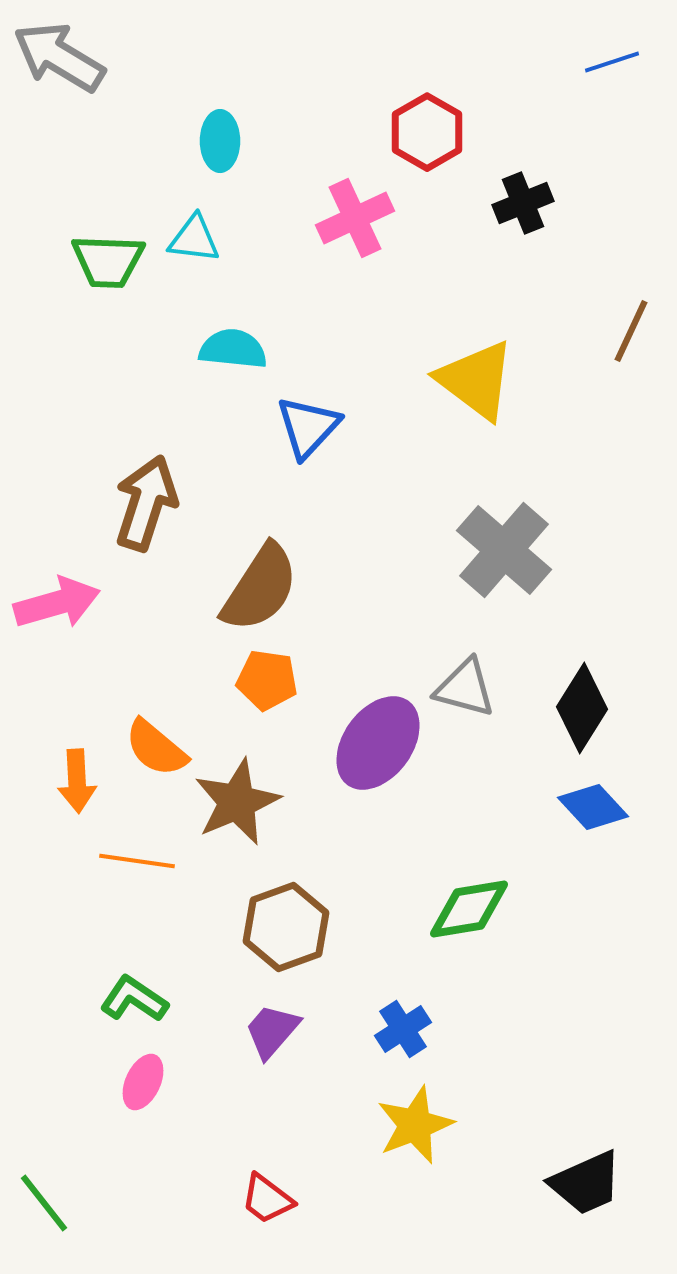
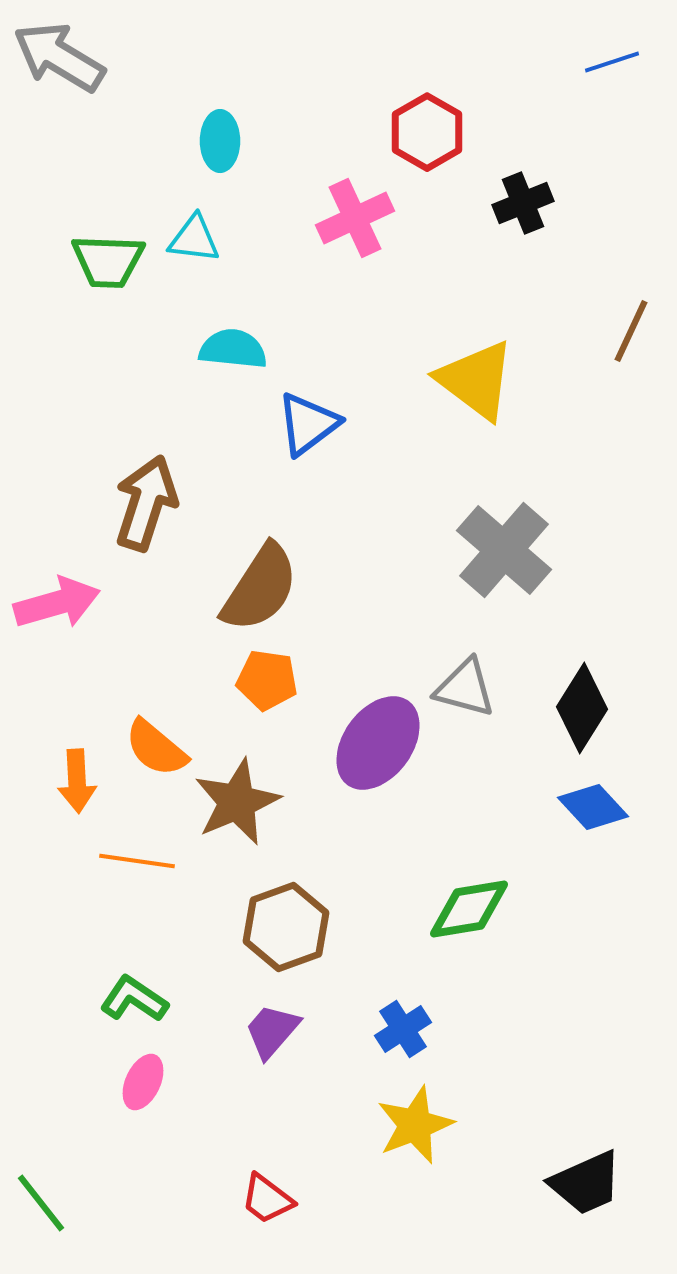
blue triangle: moved 3 px up; rotated 10 degrees clockwise
green line: moved 3 px left
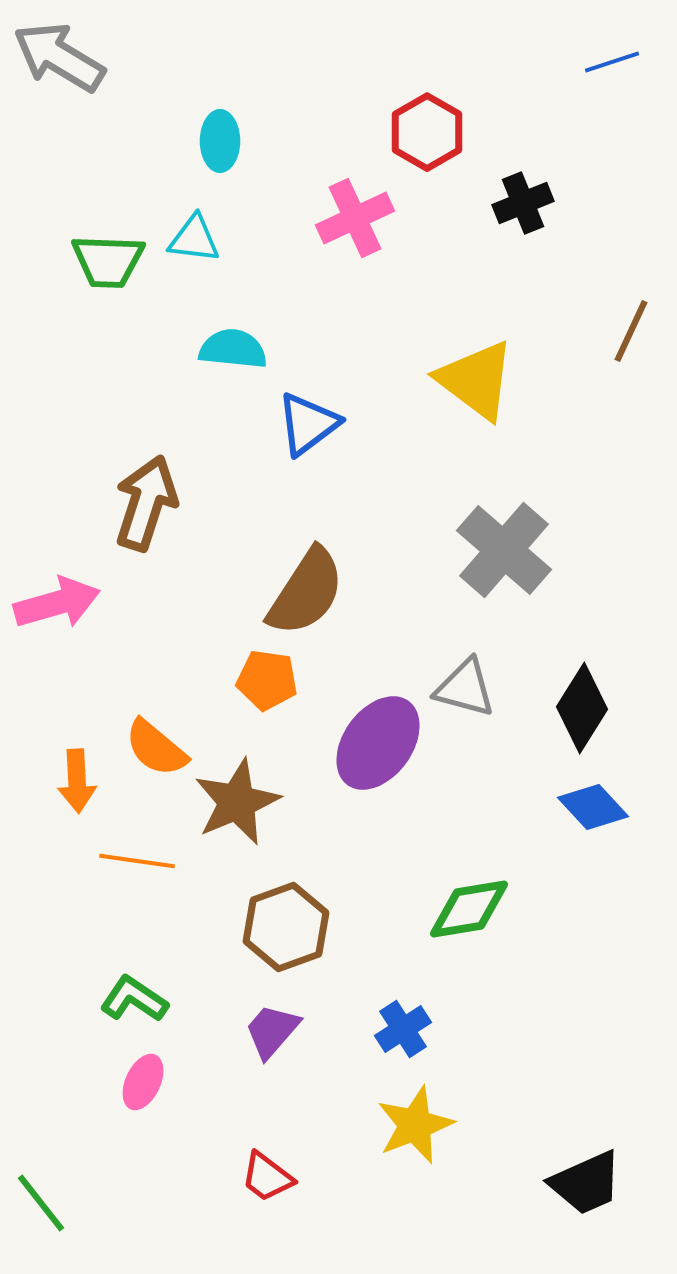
brown semicircle: moved 46 px right, 4 px down
red trapezoid: moved 22 px up
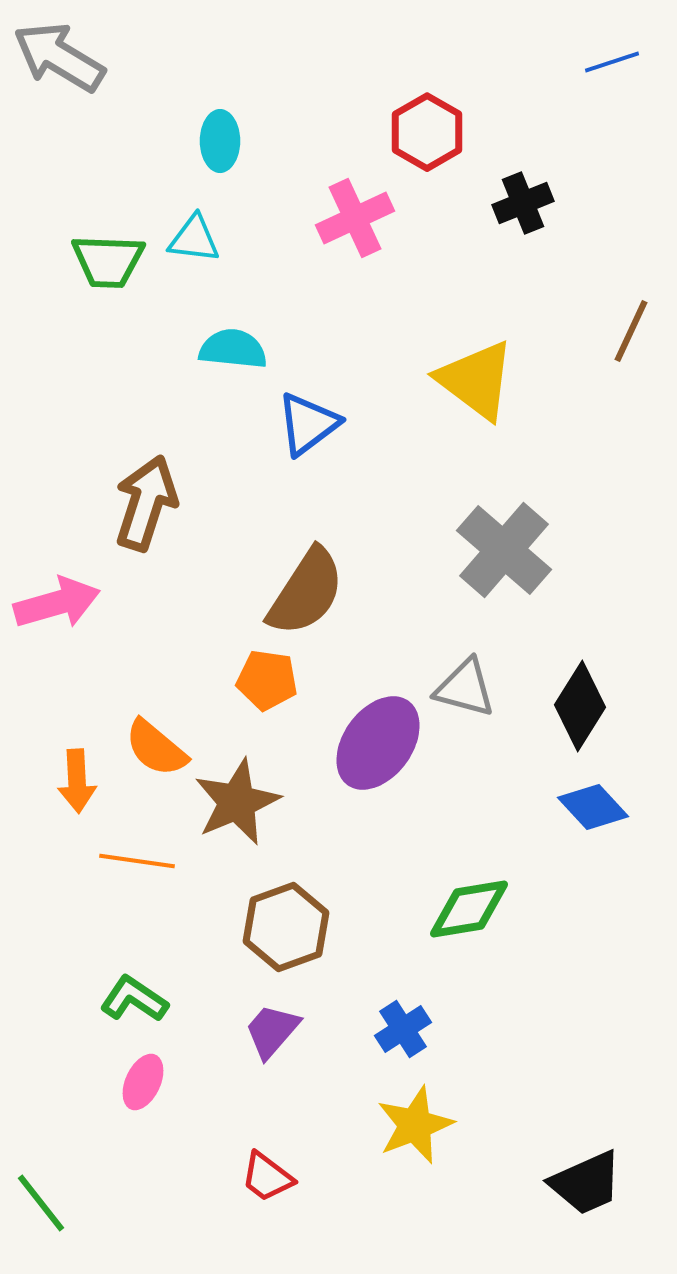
black diamond: moved 2 px left, 2 px up
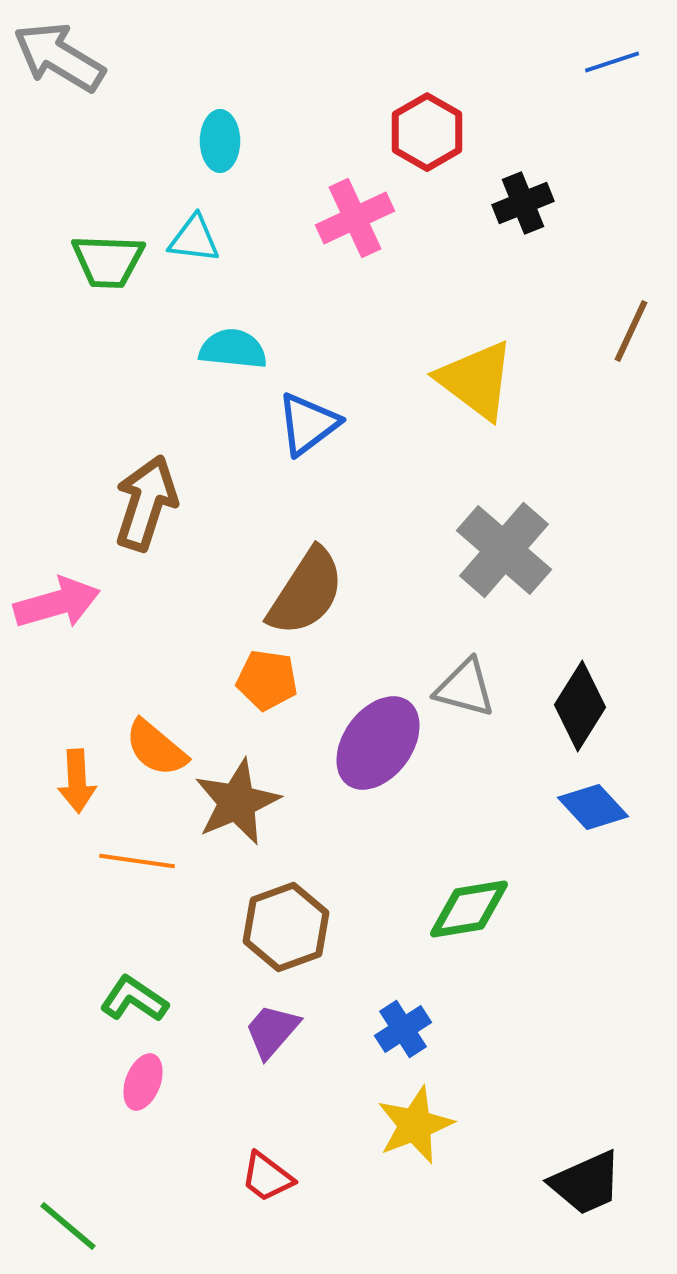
pink ellipse: rotated 4 degrees counterclockwise
green line: moved 27 px right, 23 px down; rotated 12 degrees counterclockwise
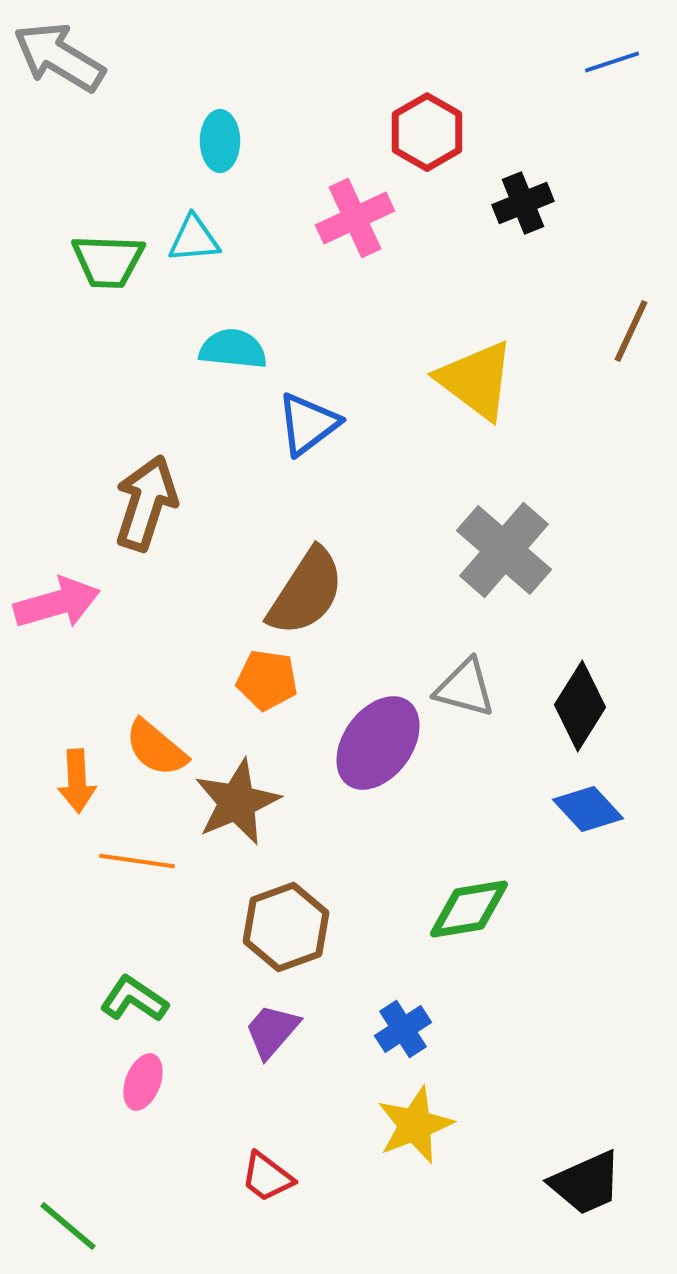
cyan triangle: rotated 12 degrees counterclockwise
blue diamond: moved 5 px left, 2 px down
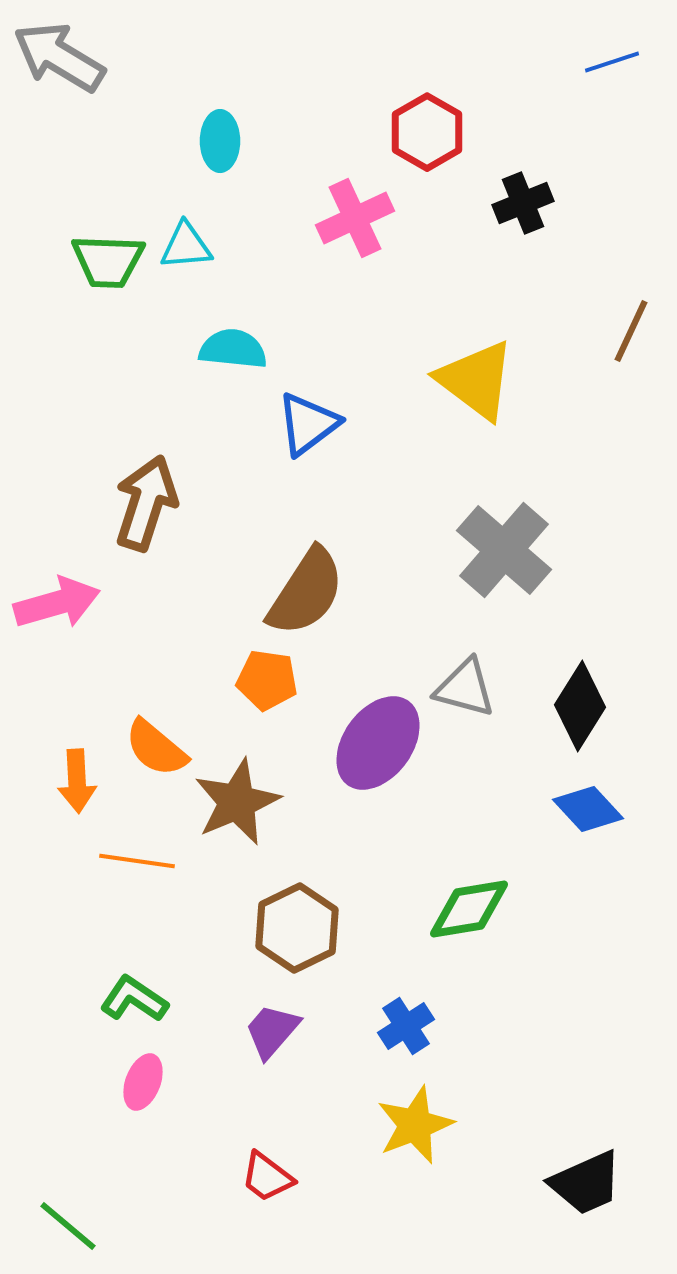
cyan triangle: moved 8 px left, 7 px down
brown hexagon: moved 11 px right, 1 px down; rotated 6 degrees counterclockwise
blue cross: moved 3 px right, 3 px up
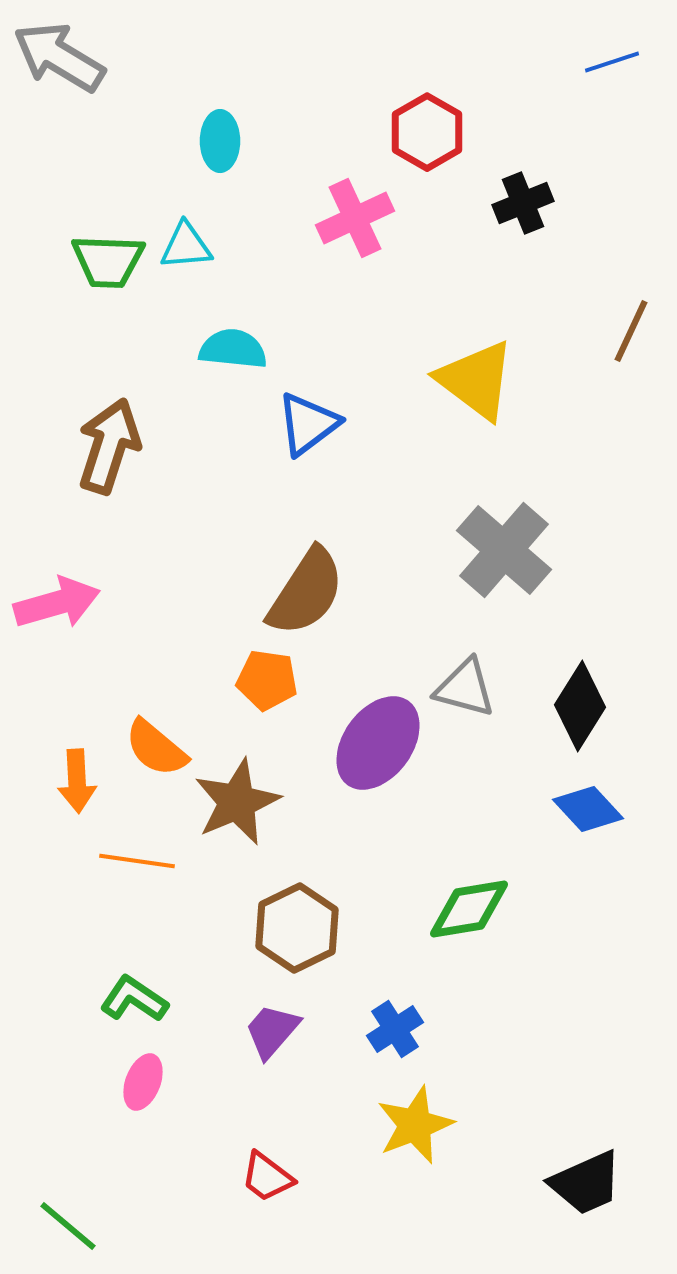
brown arrow: moved 37 px left, 57 px up
blue cross: moved 11 px left, 3 px down
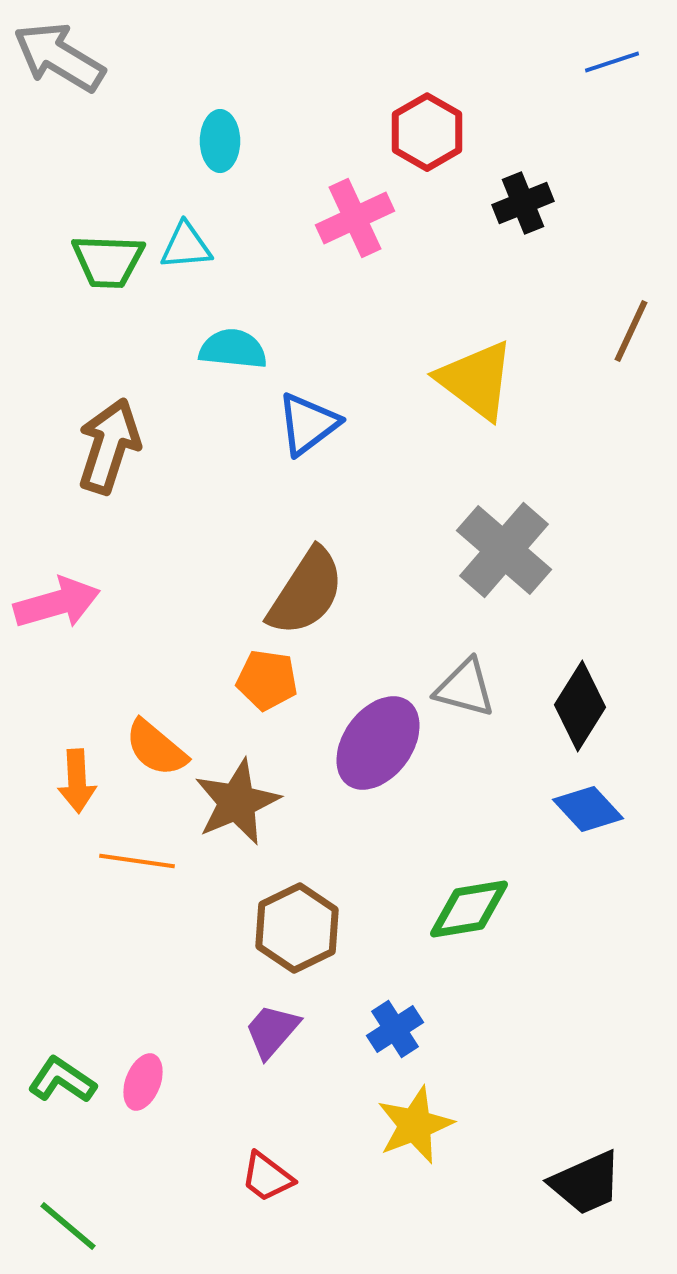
green L-shape: moved 72 px left, 81 px down
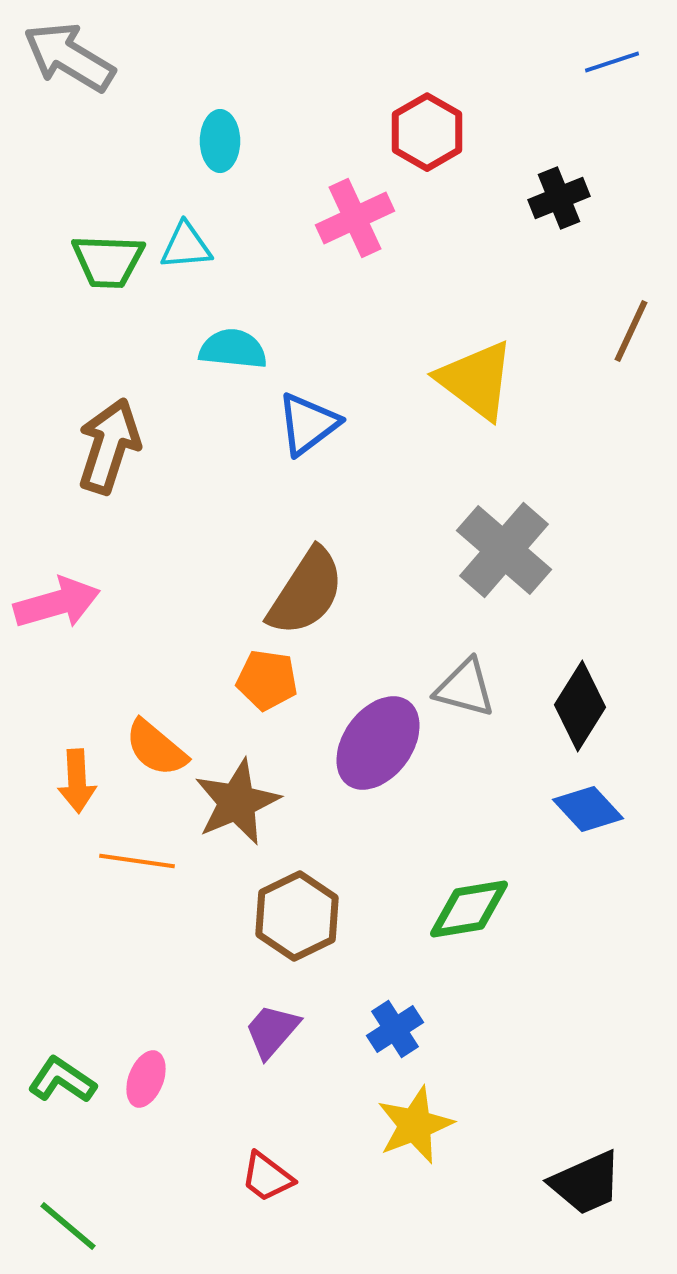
gray arrow: moved 10 px right
black cross: moved 36 px right, 5 px up
brown hexagon: moved 12 px up
pink ellipse: moved 3 px right, 3 px up
